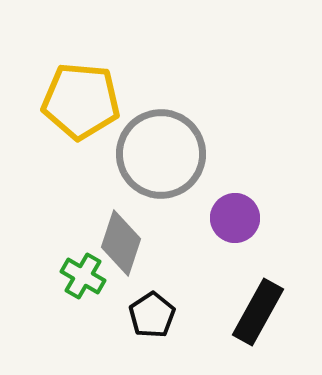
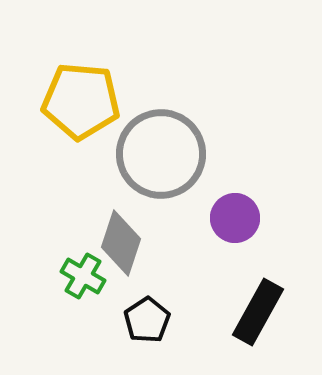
black pentagon: moved 5 px left, 5 px down
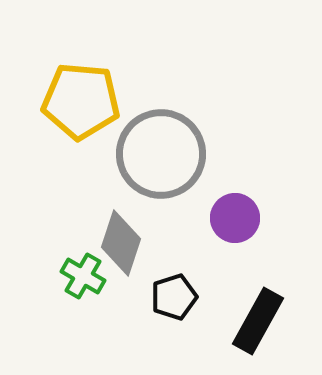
black rectangle: moved 9 px down
black pentagon: moved 27 px right, 23 px up; rotated 15 degrees clockwise
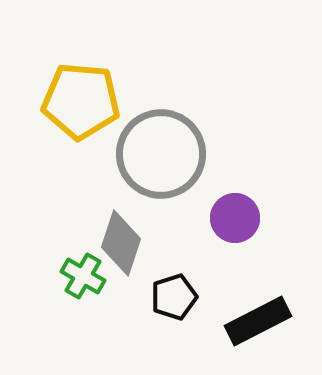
black rectangle: rotated 34 degrees clockwise
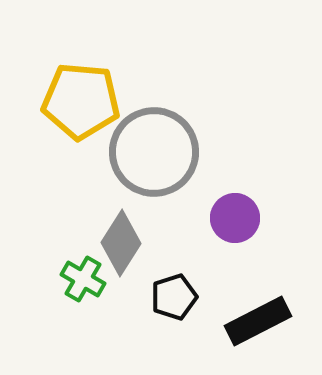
gray circle: moved 7 px left, 2 px up
gray diamond: rotated 14 degrees clockwise
green cross: moved 3 px down
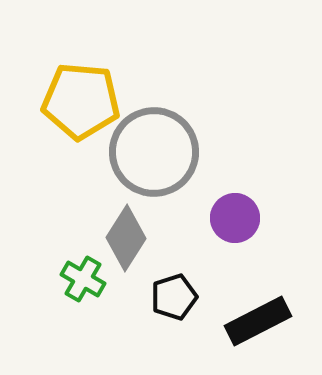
gray diamond: moved 5 px right, 5 px up
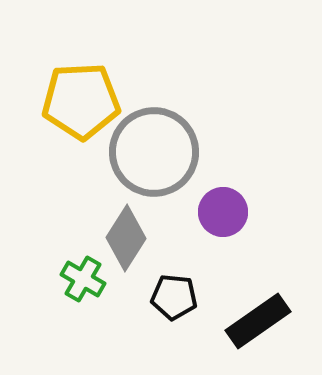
yellow pentagon: rotated 8 degrees counterclockwise
purple circle: moved 12 px left, 6 px up
black pentagon: rotated 24 degrees clockwise
black rectangle: rotated 8 degrees counterclockwise
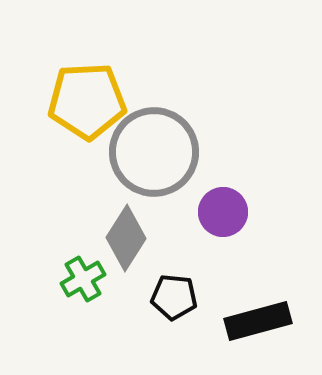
yellow pentagon: moved 6 px right
green cross: rotated 30 degrees clockwise
black rectangle: rotated 20 degrees clockwise
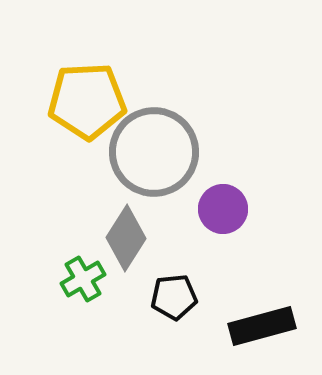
purple circle: moved 3 px up
black pentagon: rotated 12 degrees counterclockwise
black rectangle: moved 4 px right, 5 px down
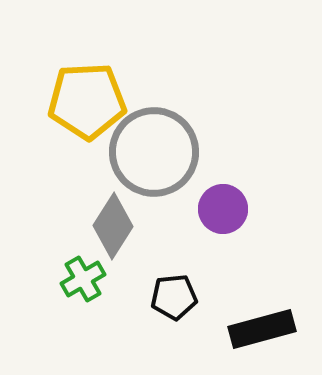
gray diamond: moved 13 px left, 12 px up
black rectangle: moved 3 px down
